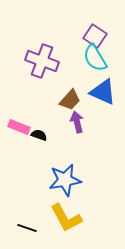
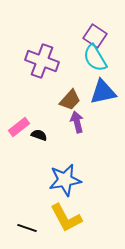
blue triangle: rotated 36 degrees counterclockwise
pink rectangle: rotated 60 degrees counterclockwise
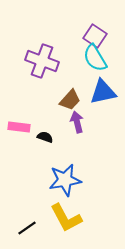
pink rectangle: rotated 45 degrees clockwise
black semicircle: moved 6 px right, 2 px down
black line: rotated 54 degrees counterclockwise
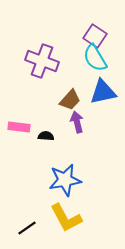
black semicircle: moved 1 px right, 1 px up; rotated 14 degrees counterclockwise
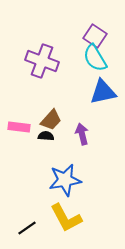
brown trapezoid: moved 19 px left, 20 px down
purple arrow: moved 5 px right, 12 px down
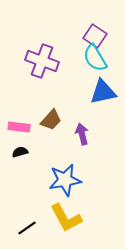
black semicircle: moved 26 px left, 16 px down; rotated 21 degrees counterclockwise
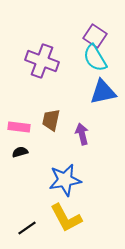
brown trapezoid: rotated 150 degrees clockwise
